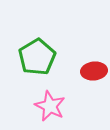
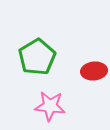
pink star: rotated 20 degrees counterclockwise
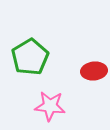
green pentagon: moved 7 px left
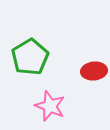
pink star: rotated 16 degrees clockwise
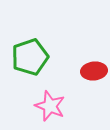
green pentagon: rotated 12 degrees clockwise
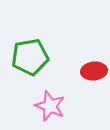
green pentagon: rotated 9 degrees clockwise
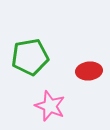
red ellipse: moved 5 px left
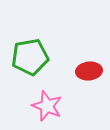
pink star: moved 3 px left
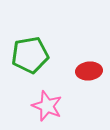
green pentagon: moved 2 px up
